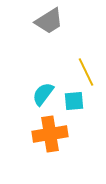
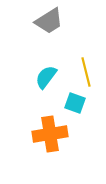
yellow line: rotated 12 degrees clockwise
cyan semicircle: moved 3 px right, 17 px up
cyan square: moved 1 px right, 2 px down; rotated 25 degrees clockwise
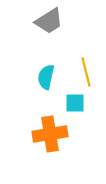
cyan semicircle: rotated 25 degrees counterclockwise
cyan square: rotated 20 degrees counterclockwise
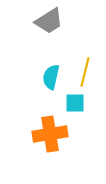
yellow line: moved 1 px left; rotated 28 degrees clockwise
cyan semicircle: moved 5 px right
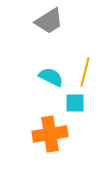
cyan semicircle: rotated 105 degrees clockwise
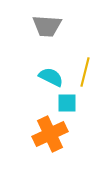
gray trapezoid: moved 2 px left, 5 px down; rotated 36 degrees clockwise
cyan square: moved 8 px left
orange cross: rotated 16 degrees counterclockwise
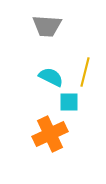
cyan square: moved 2 px right, 1 px up
